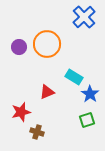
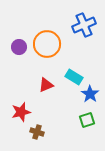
blue cross: moved 8 px down; rotated 20 degrees clockwise
red triangle: moved 1 px left, 7 px up
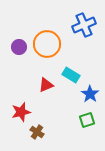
cyan rectangle: moved 3 px left, 2 px up
brown cross: rotated 16 degrees clockwise
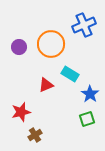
orange circle: moved 4 px right
cyan rectangle: moved 1 px left, 1 px up
green square: moved 1 px up
brown cross: moved 2 px left, 3 px down; rotated 24 degrees clockwise
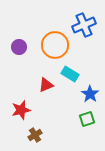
orange circle: moved 4 px right, 1 px down
red star: moved 2 px up
